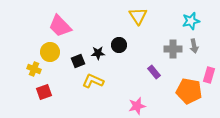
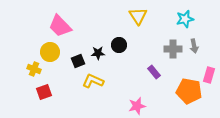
cyan star: moved 6 px left, 2 px up
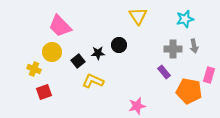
yellow circle: moved 2 px right
black square: rotated 16 degrees counterclockwise
purple rectangle: moved 10 px right
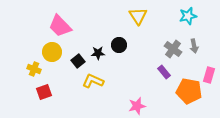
cyan star: moved 3 px right, 3 px up
gray cross: rotated 36 degrees clockwise
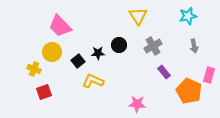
gray cross: moved 20 px left, 3 px up; rotated 24 degrees clockwise
orange pentagon: rotated 15 degrees clockwise
pink star: moved 2 px up; rotated 18 degrees clockwise
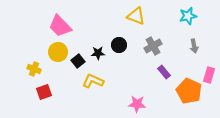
yellow triangle: moved 2 px left; rotated 36 degrees counterclockwise
yellow circle: moved 6 px right
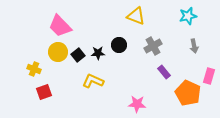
black square: moved 6 px up
pink rectangle: moved 1 px down
orange pentagon: moved 1 px left, 2 px down
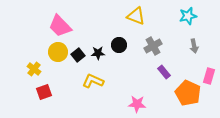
yellow cross: rotated 16 degrees clockwise
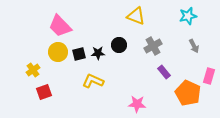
gray arrow: rotated 16 degrees counterclockwise
black square: moved 1 px right, 1 px up; rotated 24 degrees clockwise
yellow cross: moved 1 px left, 1 px down; rotated 16 degrees clockwise
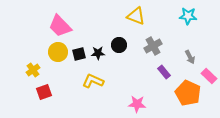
cyan star: rotated 18 degrees clockwise
gray arrow: moved 4 px left, 11 px down
pink rectangle: rotated 63 degrees counterclockwise
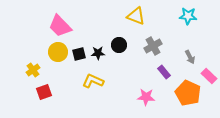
pink star: moved 9 px right, 7 px up
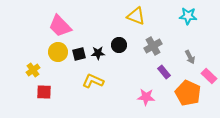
red square: rotated 21 degrees clockwise
